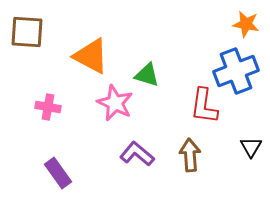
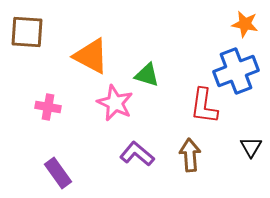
orange star: moved 1 px left
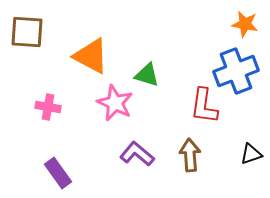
black triangle: moved 7 px down; rotated 40 degrees clockwise
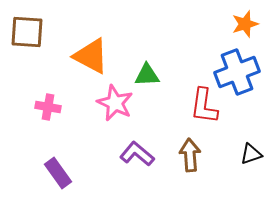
orange star: rotated 28 degrees counterclockwise
blue cross: moved 1 px right, 1 px down
green triangle: rotated 20 degrees counterclockwise
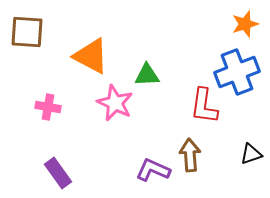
purple L-shape: moved 16 px right, 16 px down; rotated 16 degrees counterclockwise
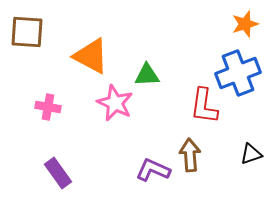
blue cross: moved 1 px right, 1 px down
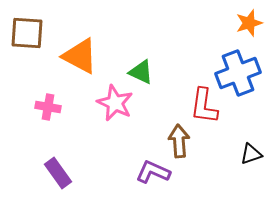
orange star: moved 4 px right, 1 px up
brown square: moved 1 px down
orange triangle: moved 11 px left
green triangle: moved 6 px left, 3 px up; rotated 28 degrees clockwise
brown arrow: moved 11 px left, 14 px up
purple L-shape: moved 2 px down
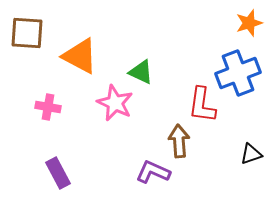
red L-shape: moved 2 px left, 1 px up
purple rectangle: rotated 8 degrees clockwise
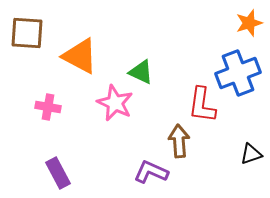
purple L-shape: moved 2 px left
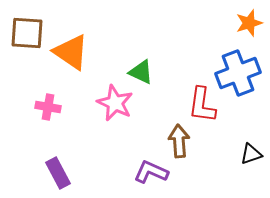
orange triangle: moved 9 px left, 4 px up; rotated 6 degrees clockwise
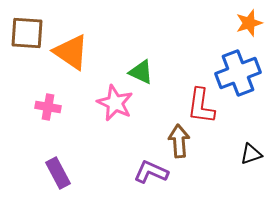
red L-shape: moved 1 px left, 1 px down
